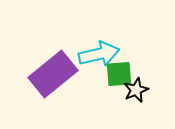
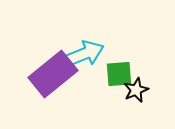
cyan arrow: moved 15 px left; rotated 9 degrees counterclockwise
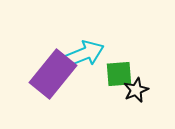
purple rectangle: rotated 12 degrees counterclockwise
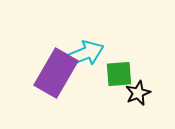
purple rectangle: moved 3 px right, 1 px up; rotated 9 degrees counterclockwise
black star: moved 2 px right, 3 px down
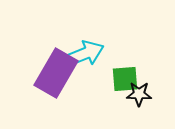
green square: moved 6 px right, 5 px down
black star: moved 1 px right, 1 px down; rotated 25 degrees clockwise
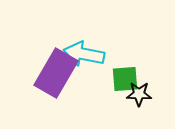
cyan arrow: rotated 147 degrees counterclockwise
